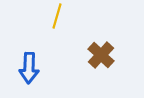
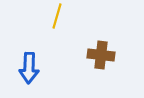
brown cross: rotated 36 degrees counterclockwise
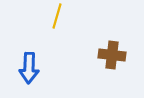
brown cross: moved 11 px right
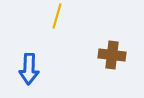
blue arrow: moved 1 px down
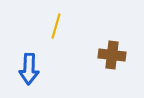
yellow line: moved 1 px left, 10 px down
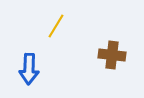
yellow line: rotated 15 degrees clockwise
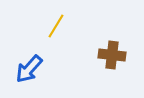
blue arrow: rotated 40 degrees clockwise
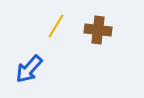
brown cross: moved 14 px left, 25 px up
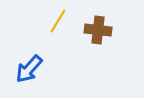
yellow line: moved 2 px right, 5 px up
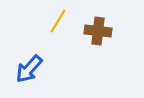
brown cross: moved 1 px down
